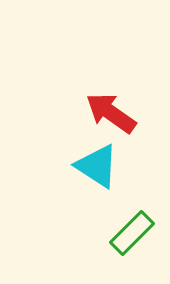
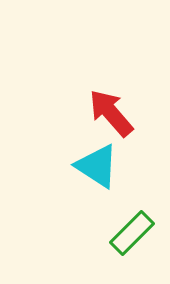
red arrow: rotated 14 degrees clockwise
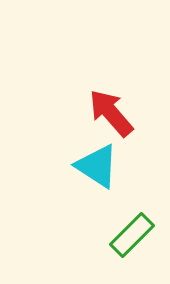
green rectangle: moved 2 px down
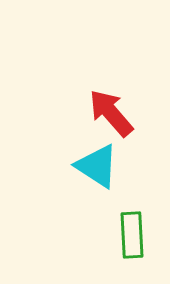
green rectangle: rotated 48 degrees counterclockwise
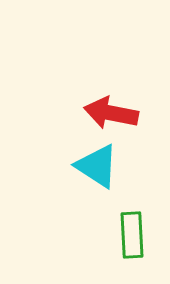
red arrow: rotated 38 degrees counterclockwise
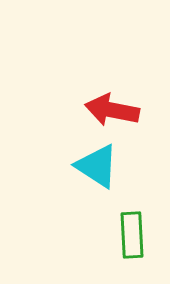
red arrow: moved 1 px right, 3 px up
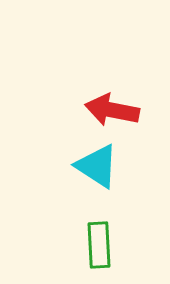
green rectangle: moved 33 px left, 10 px down
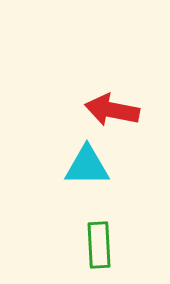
cyan triangle: moved 10 px left; rotated 33 degrees counterclockwise
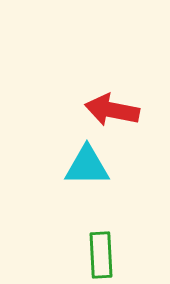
green rectangle: moved 2 px right, 10 px down
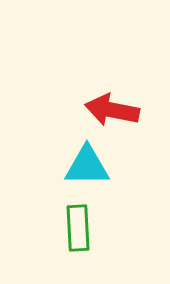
green rectangle: moved 23 px left, 27 px up
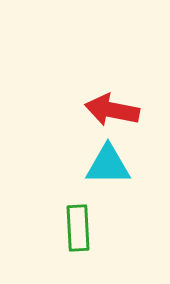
cyan triangle: moved 21 px right, 1 px up
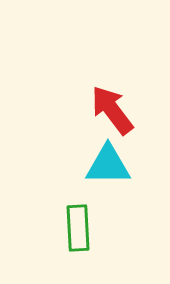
red arrow: rotated 42 degrees clockwise
